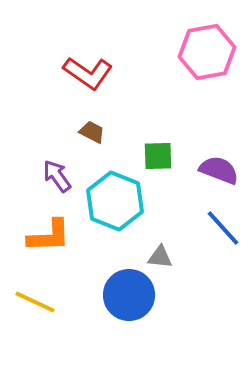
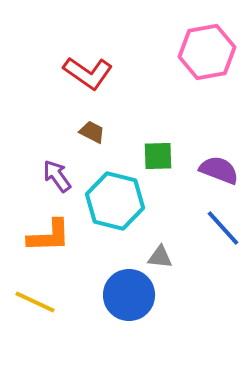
cyan hexagon: rotated 8 degrees counterclockwise
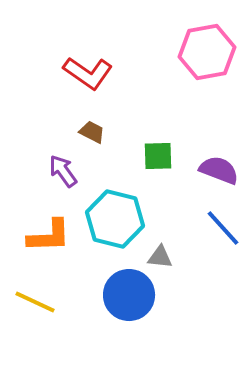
purple arrow: moved 6 px right, 5 px up
cyan hexagon: moved 18 px down
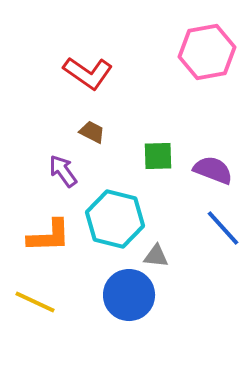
purple semicircle: moved 6 px left
gray triangle: moved 4 px left, 1 px up
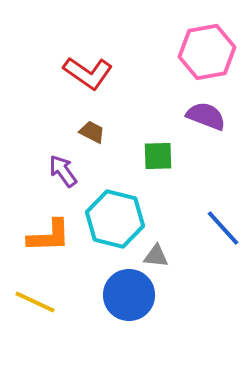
purple semicircle: moved 7 px left, 54 px up
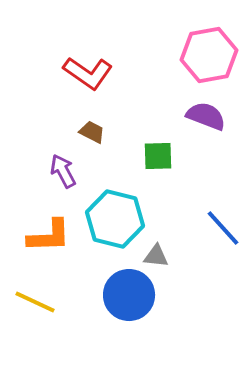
pink hexagon: moved 2 px right, 3 px down
purple arrow: rotated 8 degrees clockwise
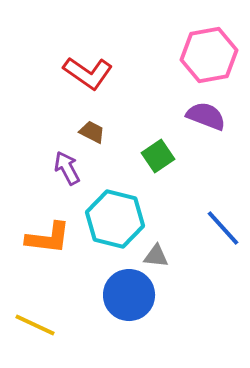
green square: rotated 32 degrees counterclockwise
purple arrow: moved 4 px right, 3 px up
orange L-shape: moved 1 px left, 2 px down; rotated 9 degrees clockwise
yellow line: moved 23 px down
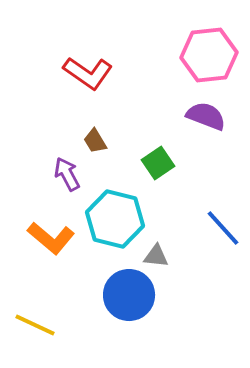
pink hexagon: rotated 4 degrees clockwise
brown trapezoid: moved 3 px right, 9 px down; rotated 148 degrees counterclockwise
green square: moved 7 px down
purple arrow: moved 6 px down
orange L-shape: moved 3 px right; rotated 33 degrees clockwise
